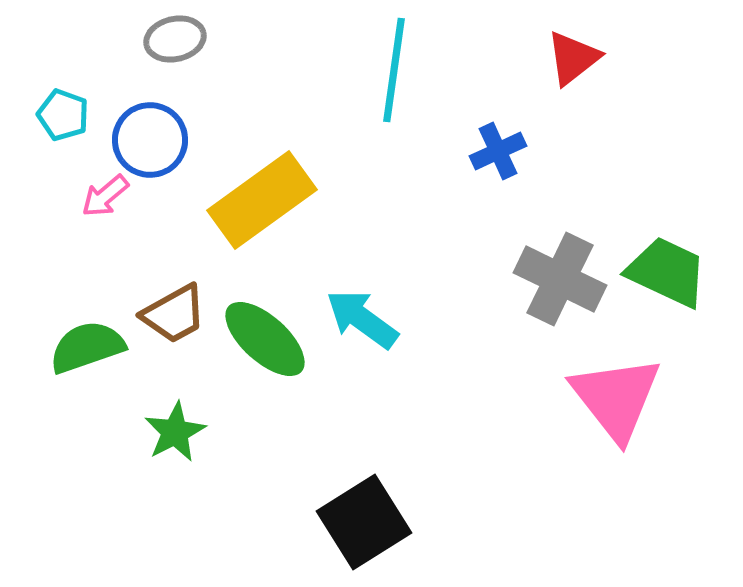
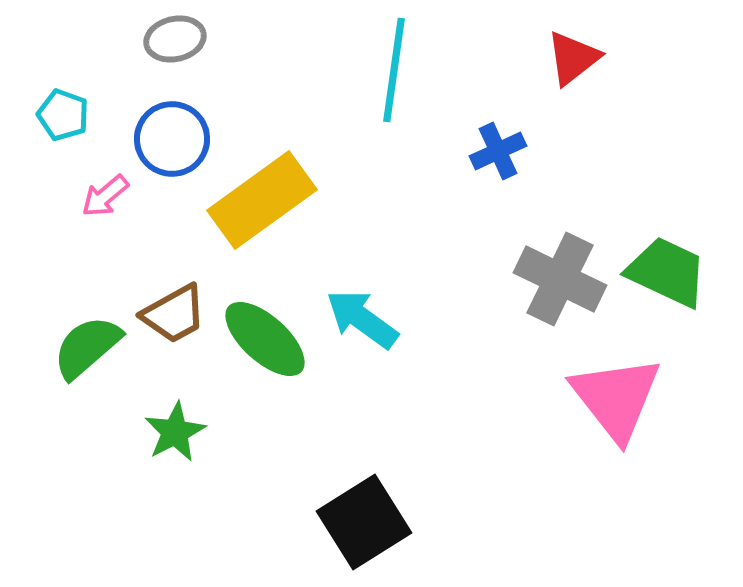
blue circle: moved 22 px right, 1 px up
green semicircle: rotated 22 degrees counterclockwise
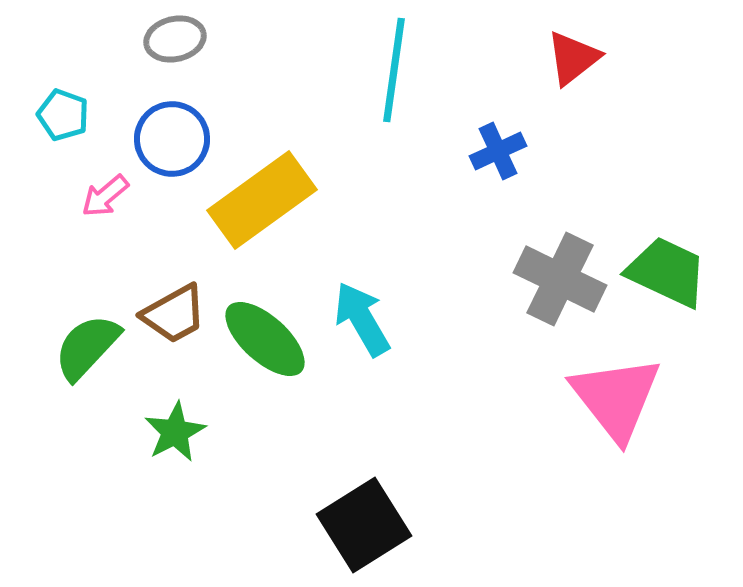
cyan arrow: rotated 24 degrees clockwise
green semicircle: rotated 6 degrees counterclockwise
black square: moved 3 px down
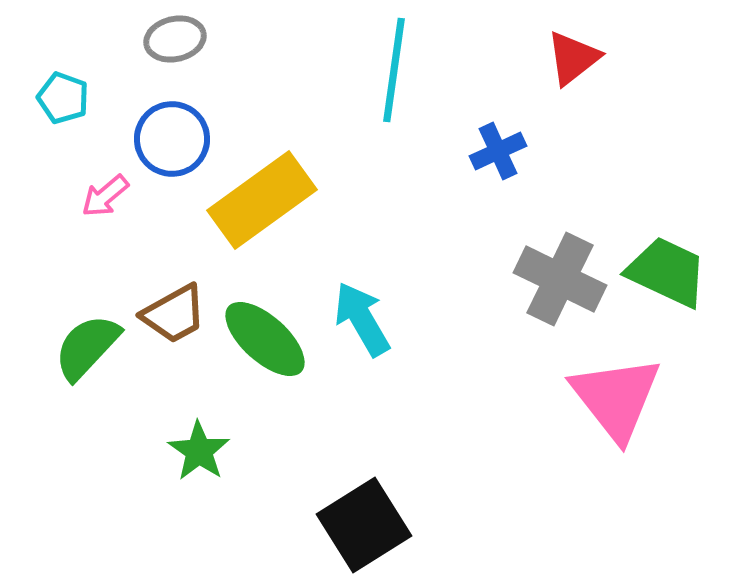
cyan pentagon: moved 17 px up
green star: moved 24 px right, 19 px down; rotated 10 degrees counterclockwise
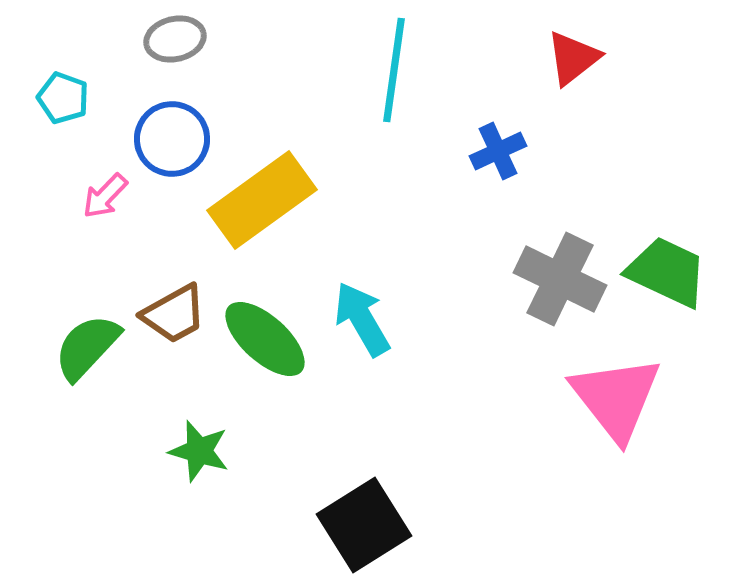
pink arrow: rotated 6 degrees counterclockwise
green star: rotated 18 degrees counterclockwise
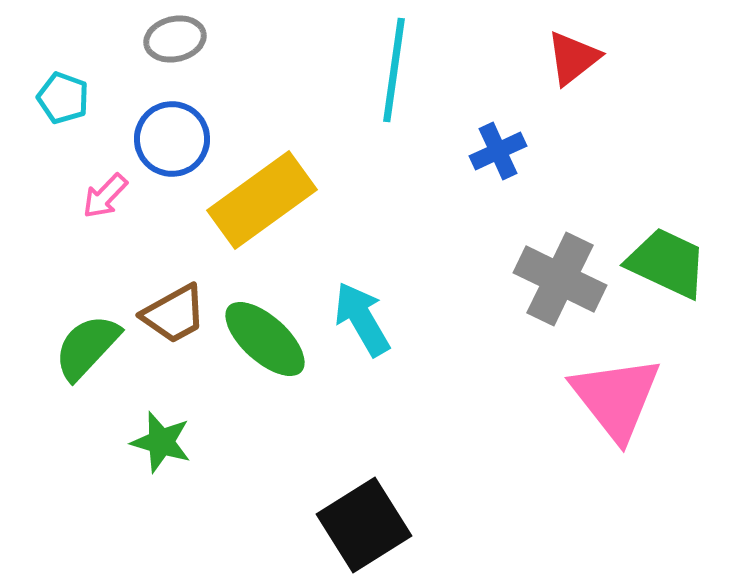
green trapezoid: moved 9 px up
green star: moved 38 px left, 9 px up
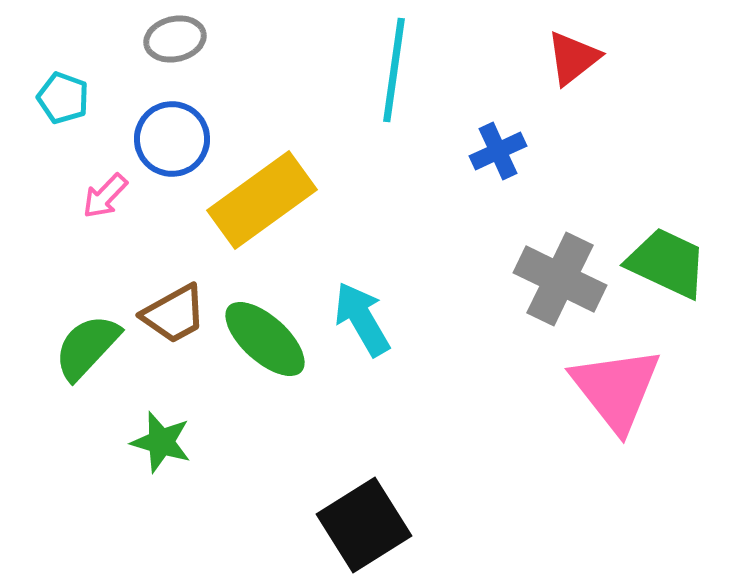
pink triangle: moved 9 px up
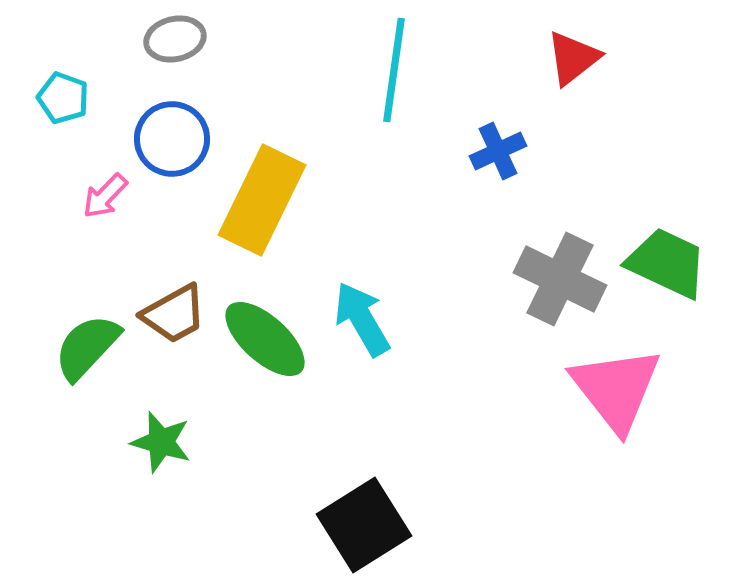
yellow rectangle: rotated 28 degrees counterclockwise
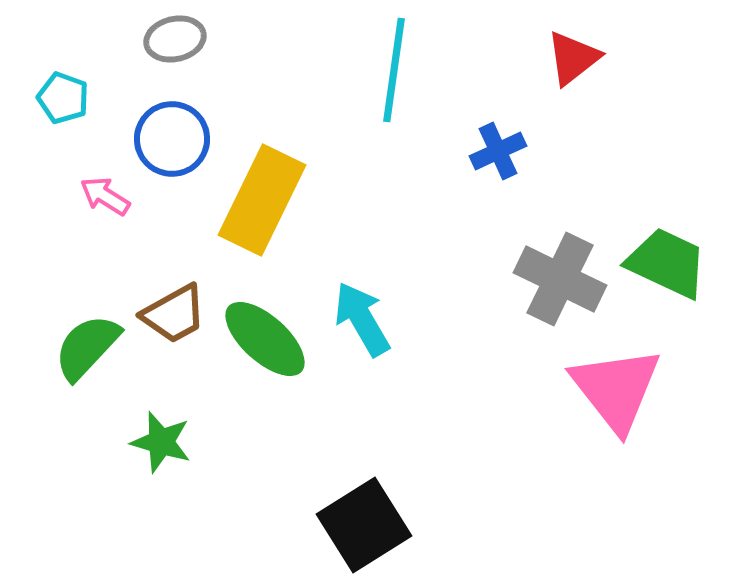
pink arrow: rotated 78 degrees clockwise
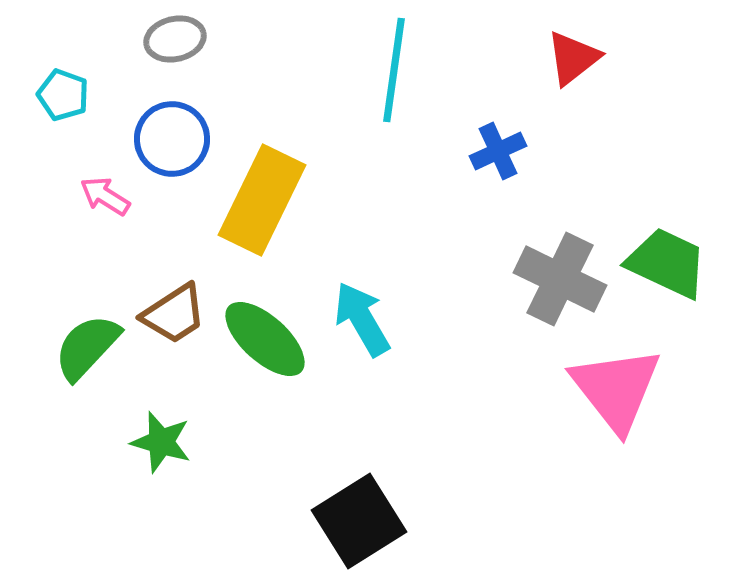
cyan pentagon: moved 3 px up
brown trapezoid: rotated 4 degrees counterclockwise
black square: moved 5 px left, 4 px up
